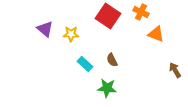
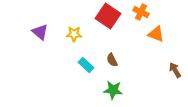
purple triangle: moved 5 px left, 3 px down
yellow star: moved 3 px right
cyan rectangle: moved 1 px right, 1 px down
green star: moved 6 px right, 2 px down
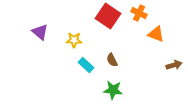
orange cross: moved 2 px left, 1 px down
yellow star: moved 6 px down
brown arrow: moved 1 px left, 5 px up; rotated 105 degrees clockwise
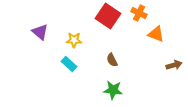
cyan rectangle: moved 17 px left, 1 px up
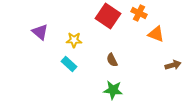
brown arrow: moved 1 px left
